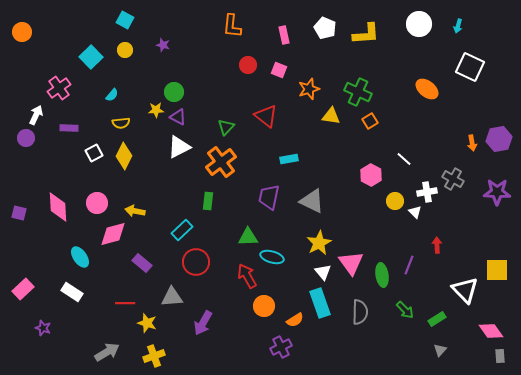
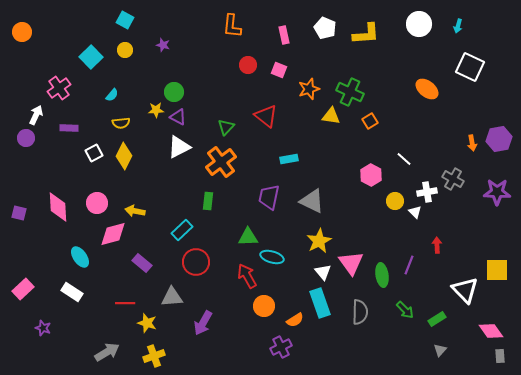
green cross at (358, 92): moved 8 px left
yellow star at (319, 243): moved 2 px up
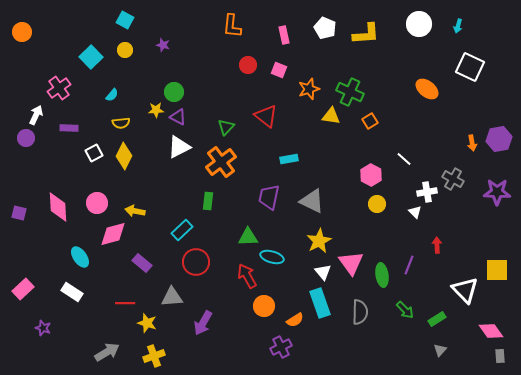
yellow circle at (395, 201): moved 18 px left, 3 px down
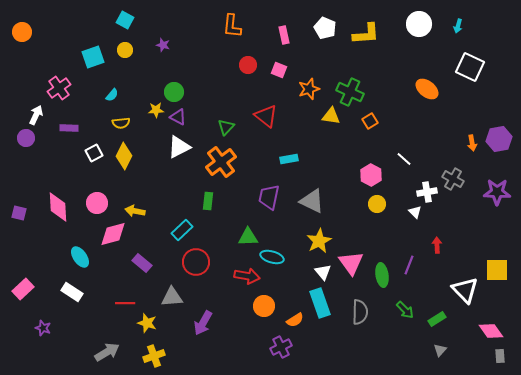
cyan square at (91, 57): moved 2 px right; rotated 25 degrees clockwise
red arrow at (247, 276): rotated 130 degrees clockwise
